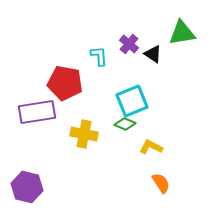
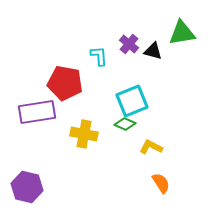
black triangle: moved 3 px up; rotated 18 degrees counterclockwise
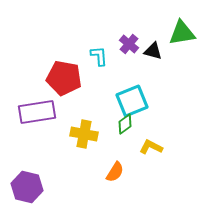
red pentagon: moved 1 px left, 5 px up
green diamond: rotated 60 degrees counterclockwise
orange semicircle: moved 46 px left, 11 px up; rotated 65 degrees clockwise
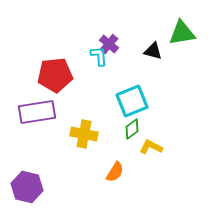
purple cross: moved 20 px left
red pentagon: moved 9 px left, 3 px up; rotated 16 degrees counterclockwise
green diamond: moved 7 px right, 5 px down
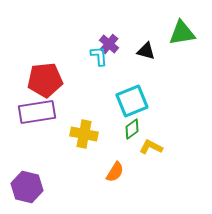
black triangle: moved 7 px left
red pentagon: moved 10 px left, 5 px down
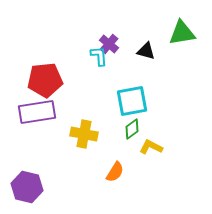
cyan square: rotated 12 degrees clockwise
